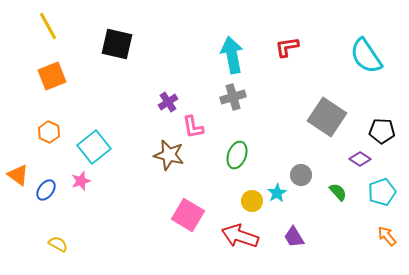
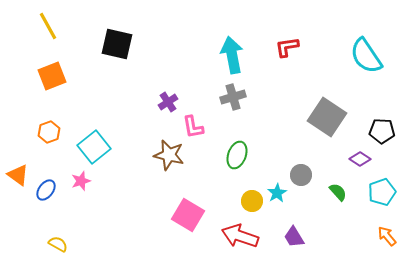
orange hexagon: rotated 15 degrees clockwise
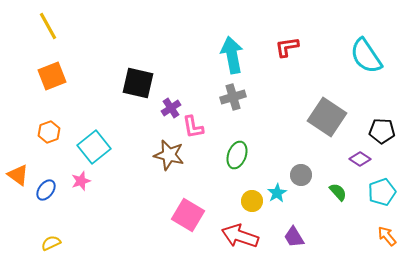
black square: moved 21 px right, 39 px down
purple cross: moved 3 px right, 6 px down
yellow semicircle: moved 7 px left, 1 px up; rotated 54 degrees counterclockwise
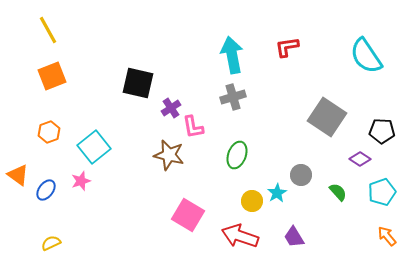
yellow line: moved 4 px down
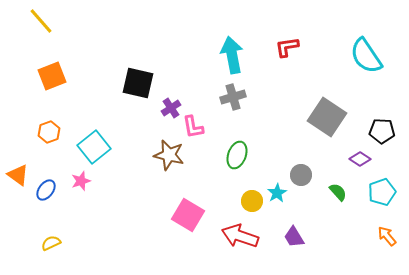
yellow line: moved 7 px left, 9 px up; rotated 12 degrees counterclockwise
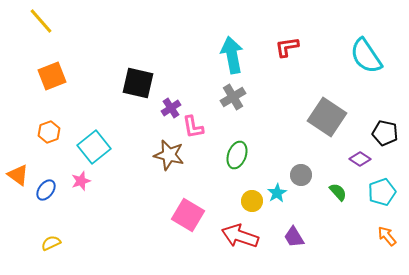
gray cross: rotated 15 degrees counterclockwise
black pentagon: moved 3 px right, 2 px down; rotated 10 degrees clockwise
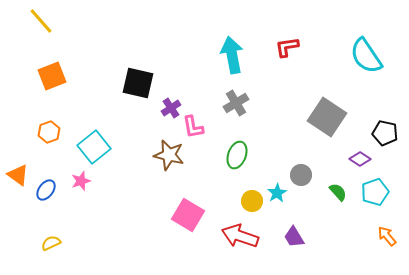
gray cross: moved 3 px right, 6 px down
cyan pentagon: moved 7 px left
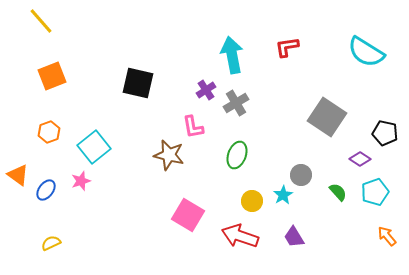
cyan semicircle: moved 4 px up; rotated 24 degrees counterclockwise
purple cross: moved 35 px right, 18 px up
cyan star: moved 6 px right, 2 px down
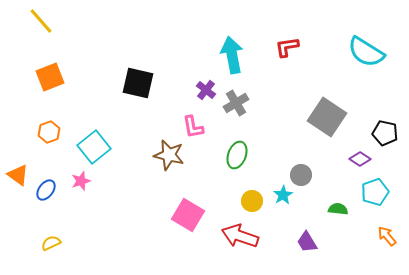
orange square: moved 2 px left, 1 px down
purple cross: rotated 18 degrees counterclockwise
green semicircle: moved 17 px down; rotated 42 degrees counterclockwise
purple trapezoid: moved 13 px right, 5 px down
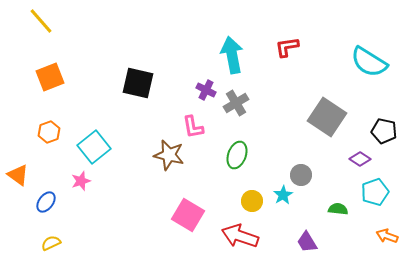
cyan semicircle: moved 3 px right, 10 px down
purple cross: rotated 12 degrees counterclockwise
black pentagon: moved 1 px left, 2 px up
blue ellipse: moved 12 px down
orange arrow: rotated 30 degrees counterclockwise
